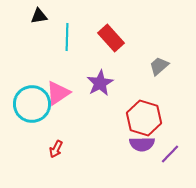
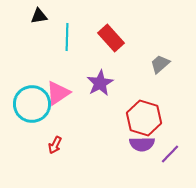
gray trapezoid: moved 1 px right, 2 px up
red arrow: moved 1 px left, 4 px up
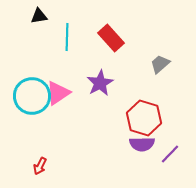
cyan circle: moved 8 px up
red arrow: moved 15 px left, 21 px down
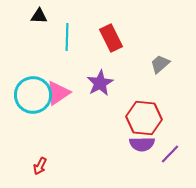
black triangle: rotated 12 degrees clockwise
red rectangle: rotated 16 degrees clockwise
cyan circle: moved 1 px right, 1 px up
red hexagon: rotated 12 degrees counterclockwise
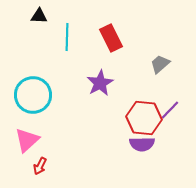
pink triangle: moved 31 px left, 47 px down; rotated 8 degrees counterclockwise
purple line: moved 44 px up
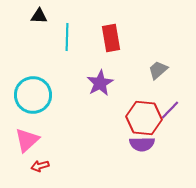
red rectangle: rotated 16 degrees clockwise
gray trapezoid: moved 2 px left, 6 px down
red arrow: rotated 48 degrees clockwise
